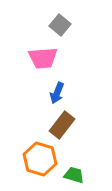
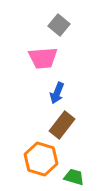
gray square: moved 1 px left
orange hexagon: moved 1 px right
green trapezoid: moved 2 px down
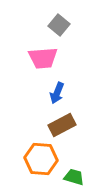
brown rectangle: rotated 24 degrees clockwise
orange hexagon: rotated 12 degrees counterclockwise
